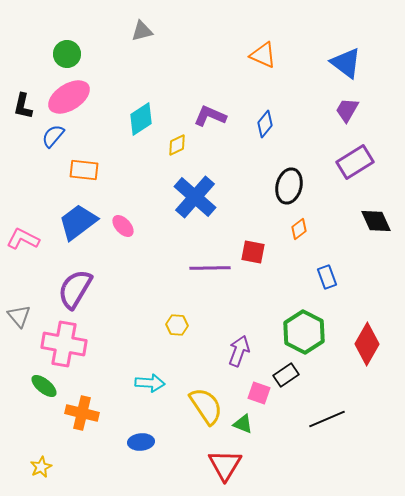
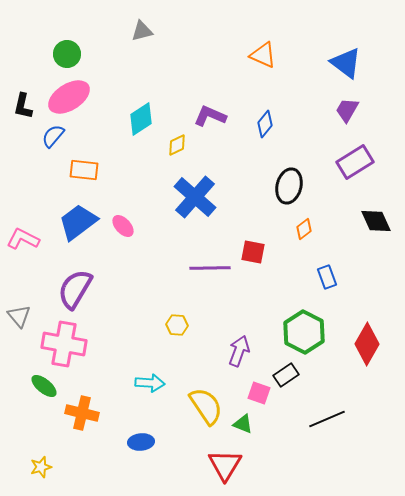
orange diamond at (299, 229): moved 5 px right
yellow star at (41, 467): rotated 10 degrees clockwise
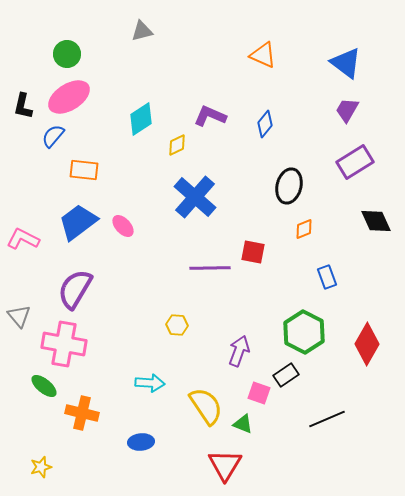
orange diamond at (304, 229): rotated 15 degrees clockwise
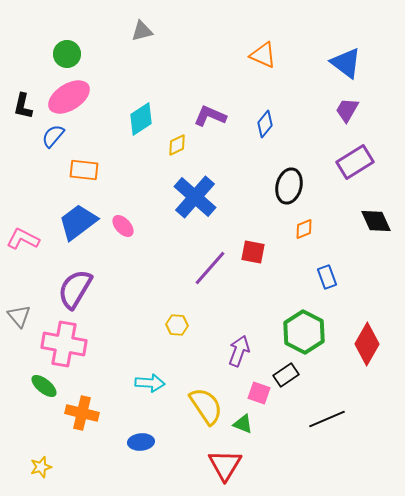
purple line at (210, 268): rotated 48 degrees counterclockwise
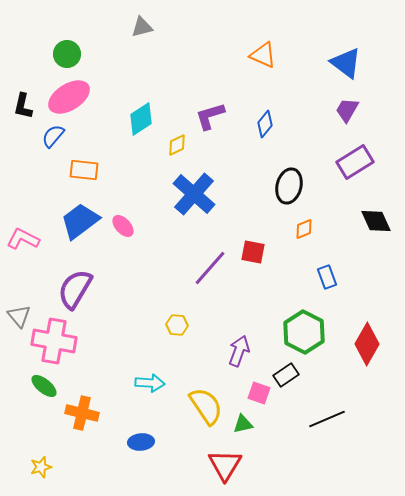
gray triangle at (142, 31): moved 4 px up
purple L-shape at (210, 116): rotated 40 degrees counterclockwise
blue cross at (195, 197): moved 1 px left, 3 px up
blue trapezoid at (78, 222): moved 2 px right, 1 px up
pink cross at (64, 344): moved 10 px left, 3 px up
green triangle at (243, 424): rotated 35 degrees counterclockwise
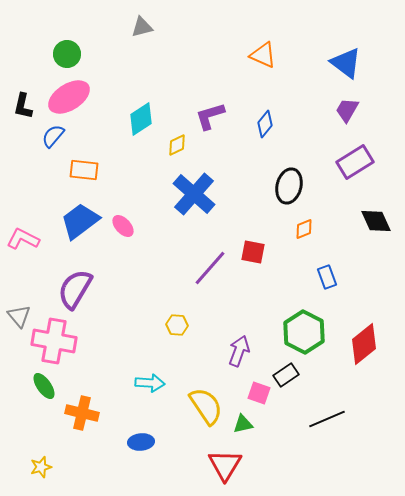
red diamond at (367, 344): moved 3 px left; rotated 21 degrees clockwise
green ellipse at (44, 386): rotated 16 degrees clockwise
